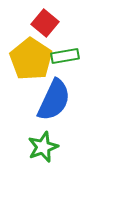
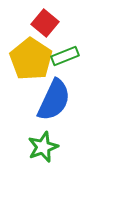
green rectangle: rotated 12 degrees counterclockwise
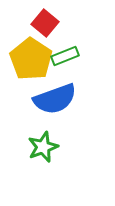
blue semicircle: moved 1 px right, 1 px up; rotated 45 degrees clockwise
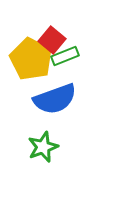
red square: moved 7 px right, 17 px down
yellow pentagon: rotated 6 degrees counterclockwise
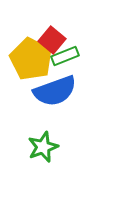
blue semicircle: moved 8 px up
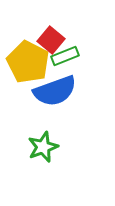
red square: moved 1 px left
yellow pentagon: moved 3 px left, 3 px down
